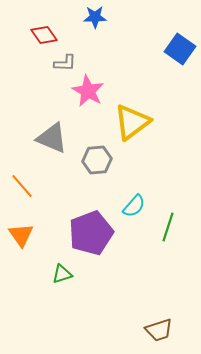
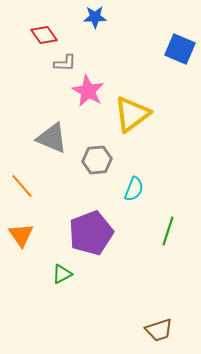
blue square: rotated 12 degrees counterclockwise
yellow triangle: moved 8 px up
cyan semicircle: moved 17 px up; rotated 20 degrees counterclockwise
green line: moved 4 px down
green triangle: rotated 10 degrees counterclockwise
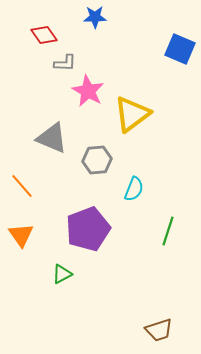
purple pentagon: moved 3 px left, 4 px up
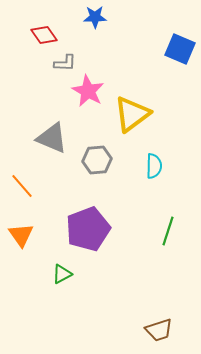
cyan semicircle: moved 20 px right, 23 px up; rotated 20 degrees counterclockwise
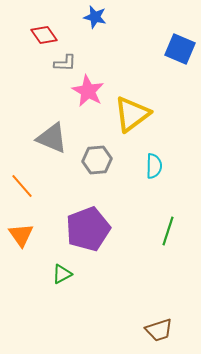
blue star: rotated 15 degrees clockwise
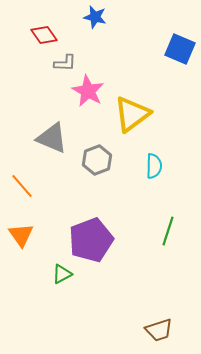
gray hexagon: rotated 16 degrees counterclockwise
purple pentagon: moved 3 px right, 11 px down
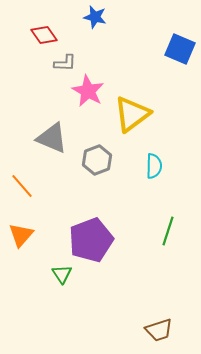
orange triangle: rotated 16 degrees clockwise
green triangle: rotated 35 degrees counterclockwise
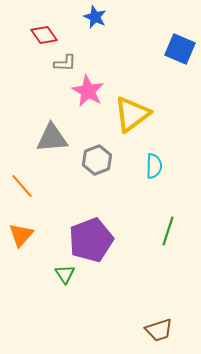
blue star: rotated 10 degrees clockwise
gray triangle: rotated 28 degrees counterclockwise
green triangle: moved 3 px right
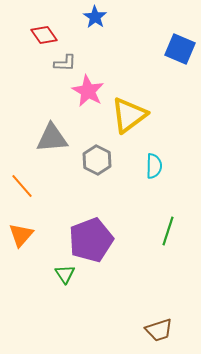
blue star: rotated 10 degrees clockwise
yellow triangle: moved 3 px left, 1 px down
gray hexagon: rotated 12 degrees counterclockwise
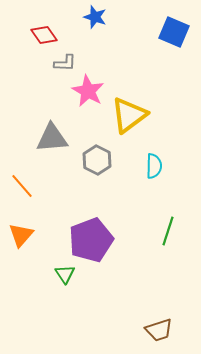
blue star: rotated 15 degrees counterclockwise
blue square: moved 6 px left, 17 px up
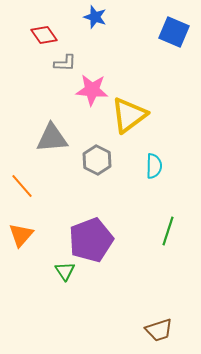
pink star: moved 4 px right, 1 px up; rotated 24 degrees counterclockwise
green triangle: moved 3 px up
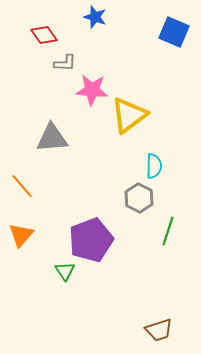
gray hexagon: moved 42 px right, 38 px down
